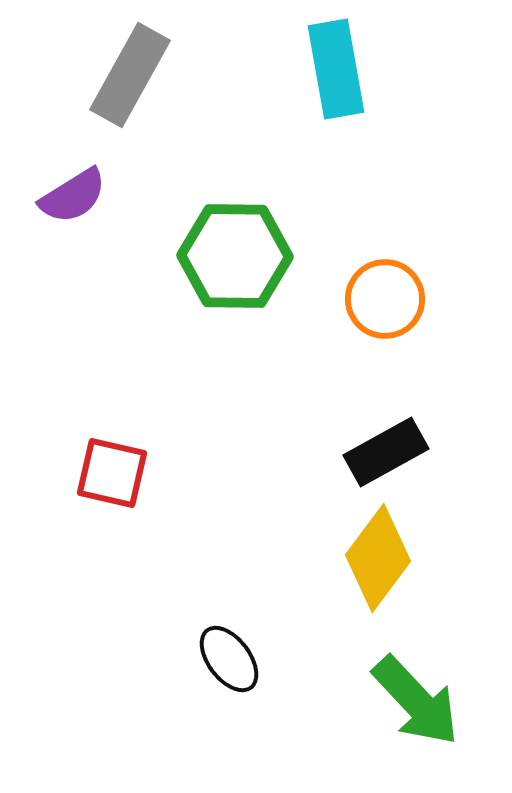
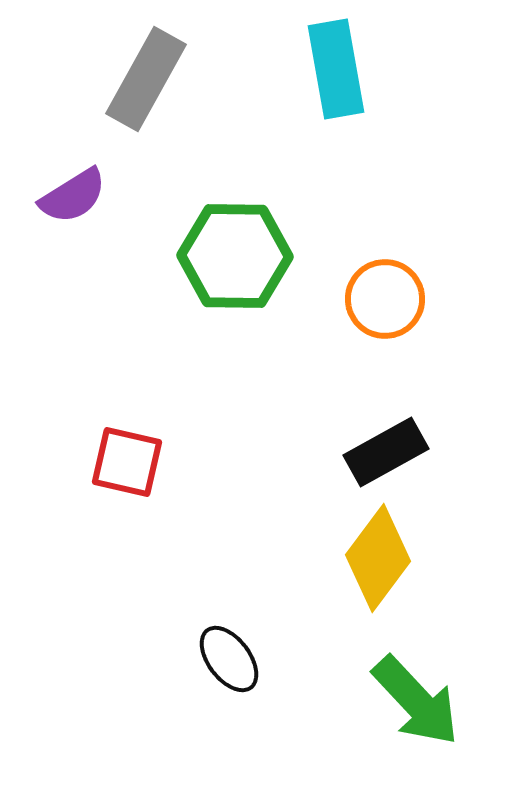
gray rectangle: moved 16 px right, 4 px down
red square: moved 15 px right, 11 px up
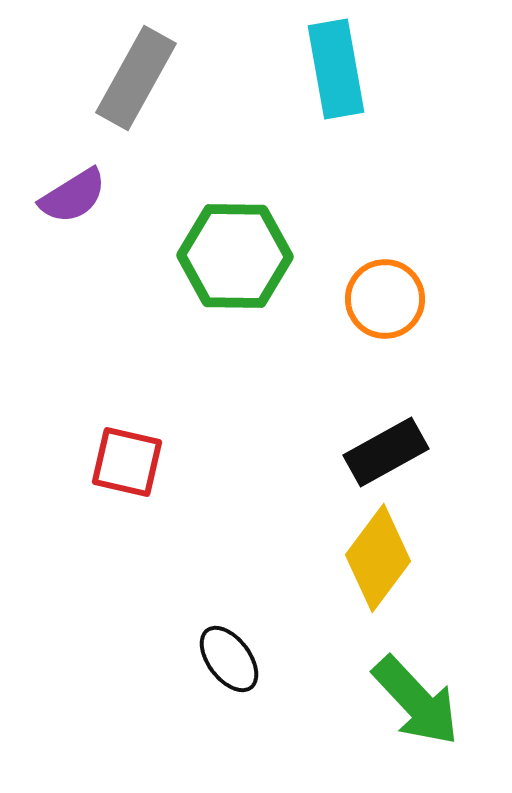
gray rectangle: moved 10 px left, 1 px up
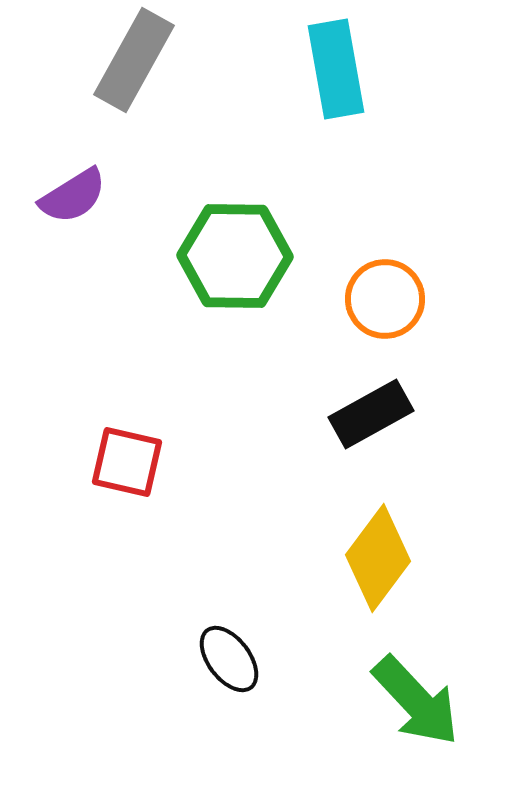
gray rectangle: moved 2 px left, 18 px up
black rectangle: moved 15 px left, 38 px up
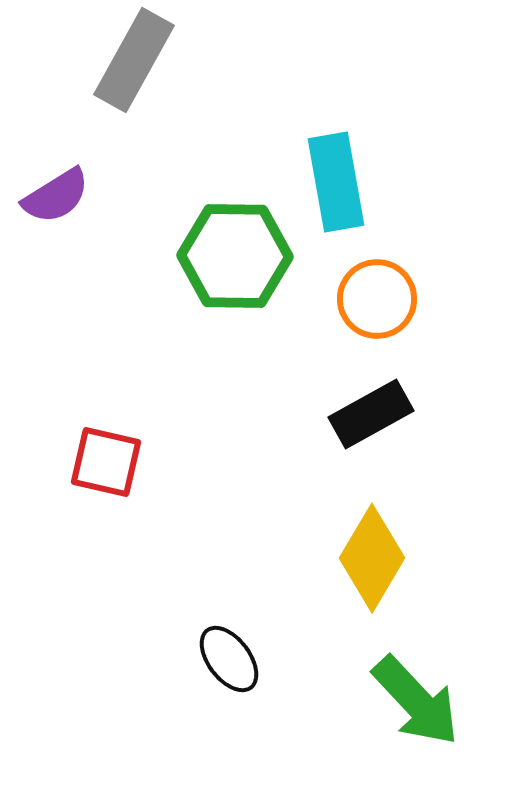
cyan rectangle: moved 113 px down
purple semicircle: moved 17 px left
orange circle: moved 8 px left
red square: moved 21 px left
yellow diamond: moved 6 px left; rotated 6 degrees counterclockwise
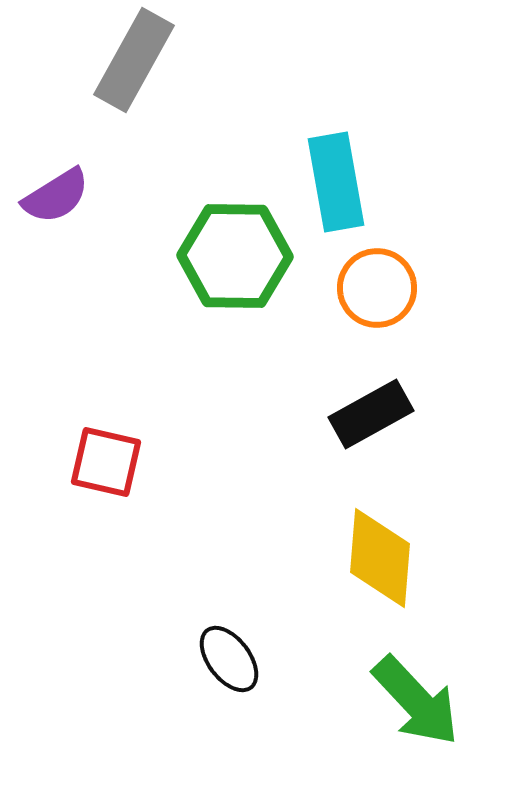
orange circle: moved 11 px up
yellow diamond: moved 8 px right; rotated 26 degrees counterclockwise
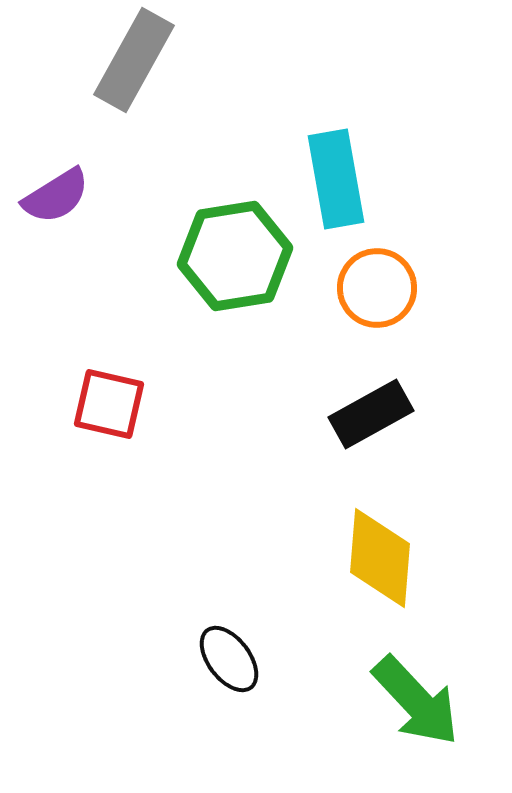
cyan rectangle: moved 3 px up
green hexagon: rotated 10 degrees counterclockwise
red square: moved 3 px right, 58 px up
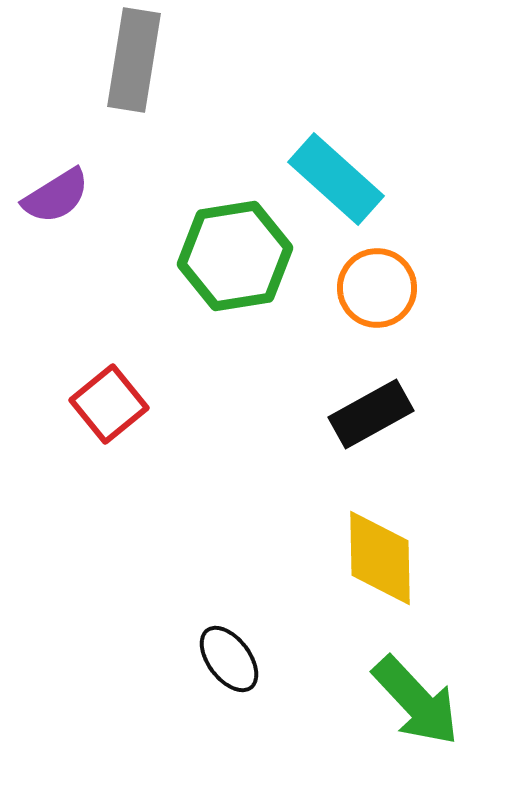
gray rectangle: rotated 20 degrees counterclockwise
cyan rectangle: rotated 38 degrees counterclockwise
red square: rotated 38 degrees clockwise
yellow diamond: rotated 6 degrees counterclockwise
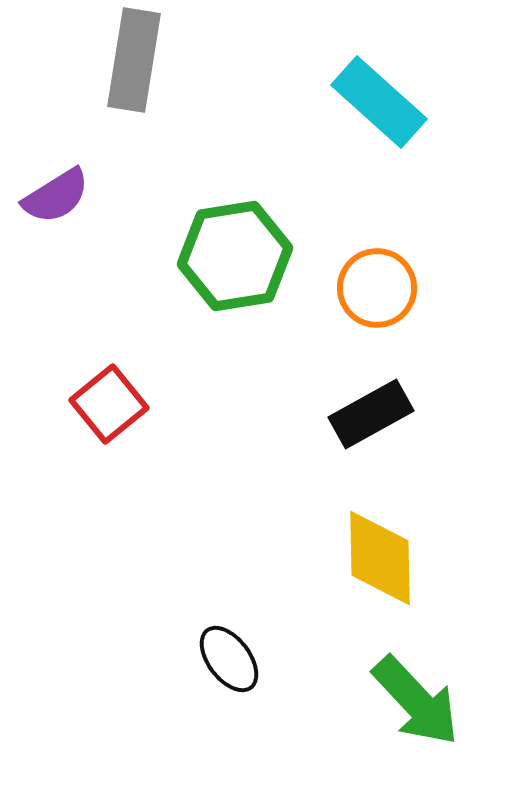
cyan rectangle: moved 43 px right, 77 px up
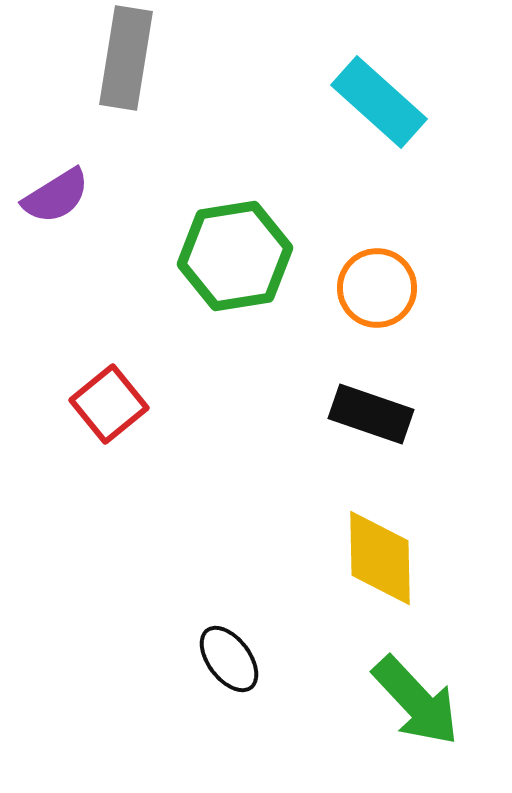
gray rectangle: moved 8 px left, 2 px up
black rectangle: rotated 48 degrees clockwise
